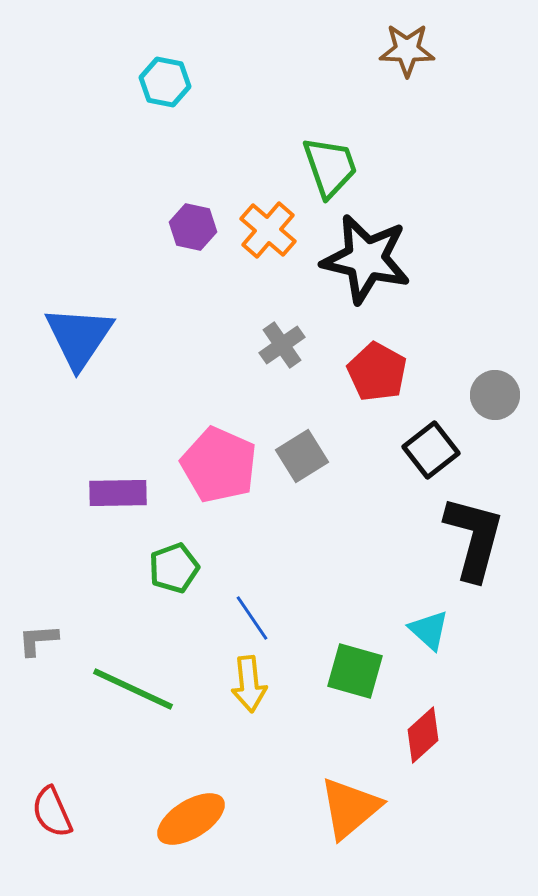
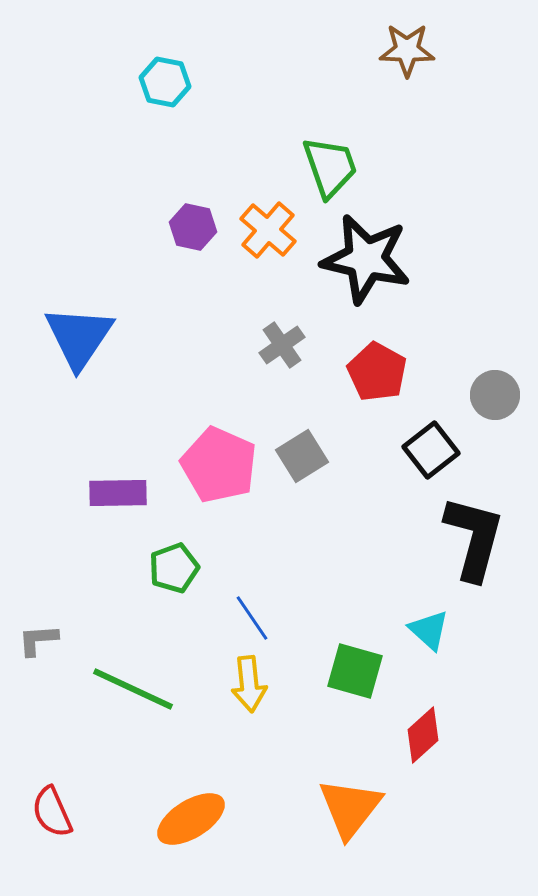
orange triangle: rotated 12 degrees counterclockwise
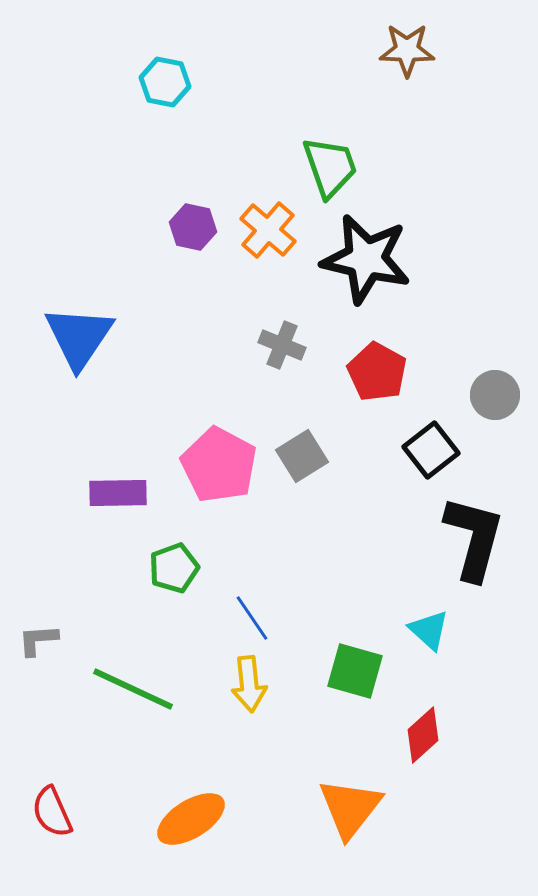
gray cross: rotated 33 degrees counterclockwise
pink pentagon: rotated 4 degrees clockwise
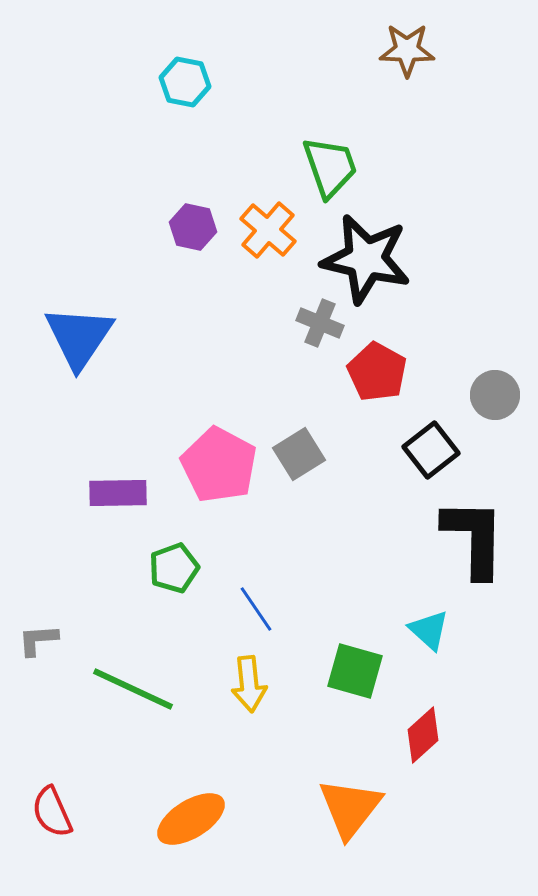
cyan hexagon: moved 20 px right
gray cross: moved 38 px right, 22 px up
gray square: moved 3 px left, 2 px up
black L-shape: rotated 14 degrees counterclockwise
blue line: moved 4 px right, 9 px up
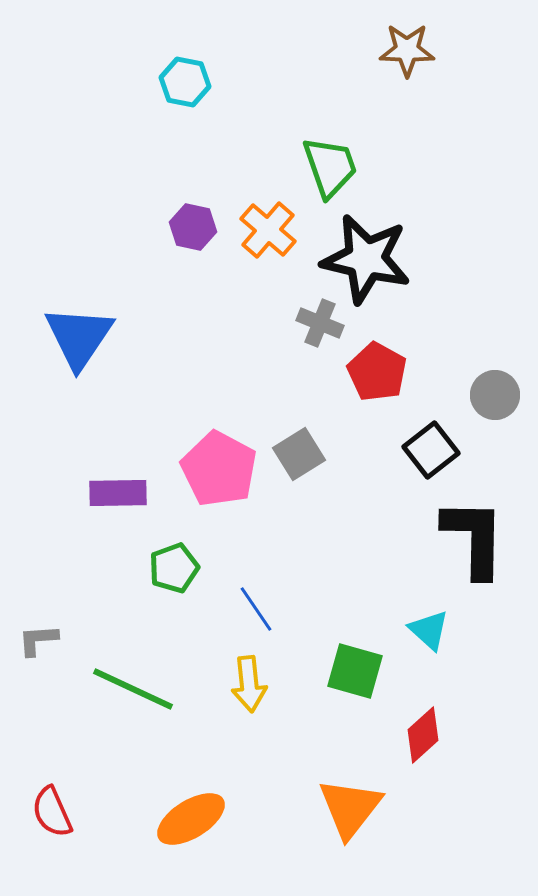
pink pentagon: moved 4 px down
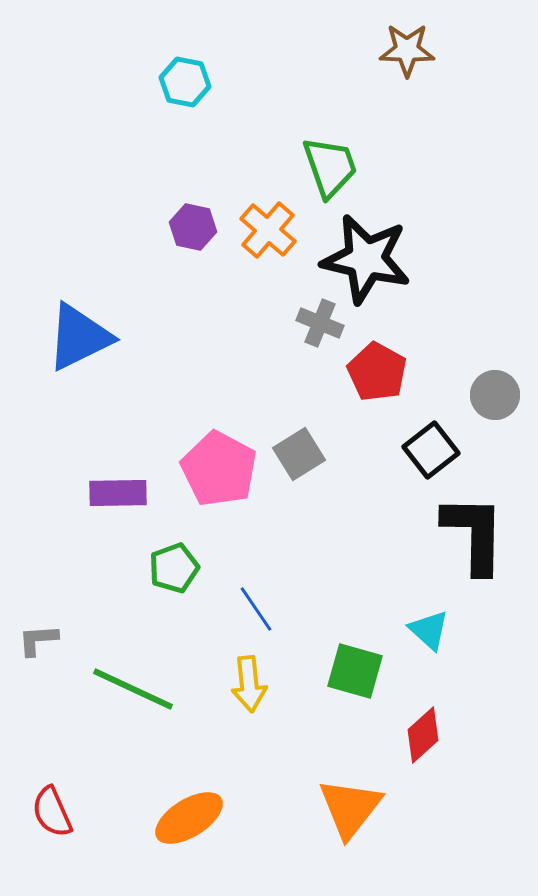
blue triangle: rotated 30 degrees clockwise
black L-shape: moved 4 px up
orange ellipse: moved 2 px left, 1 px up
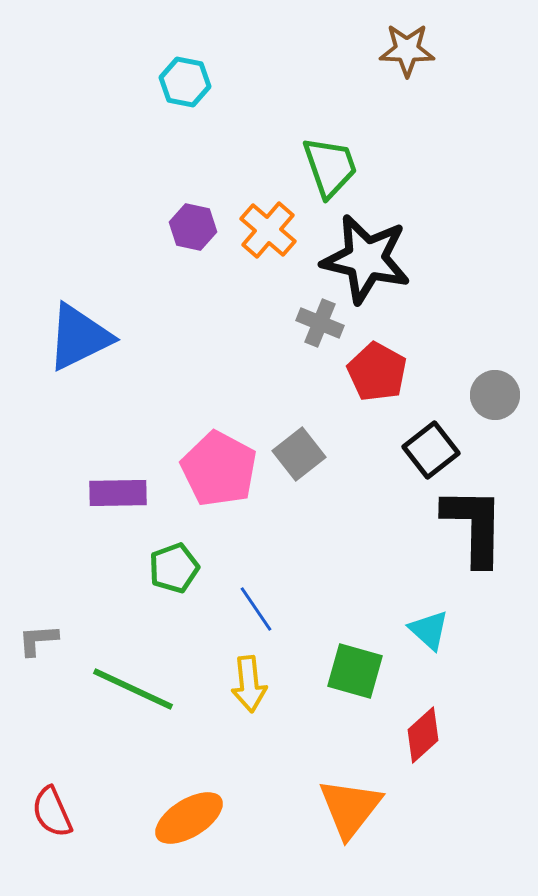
gray square: rotated 6 degrees counterclockwise
black L-shape: moved 8 px up
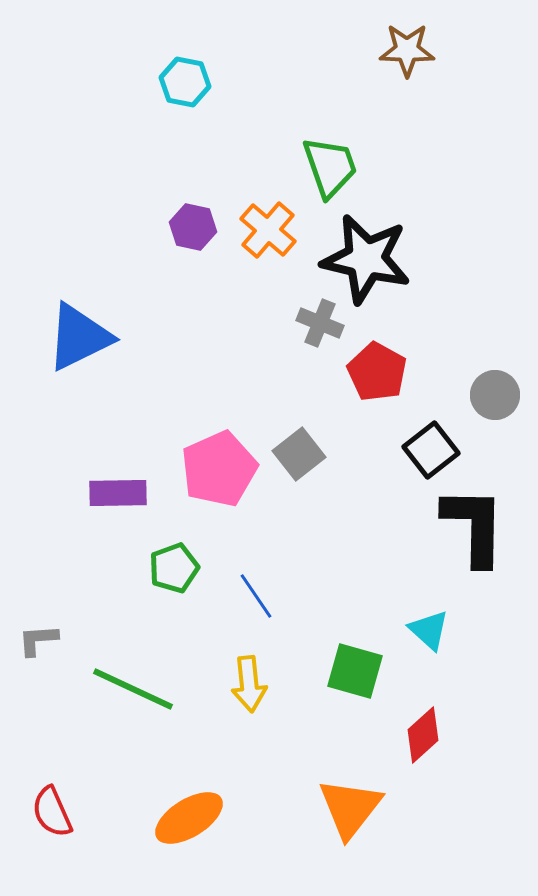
pink pentagon: rotated 20 degrees clockwise
blue line: moved 13 px up
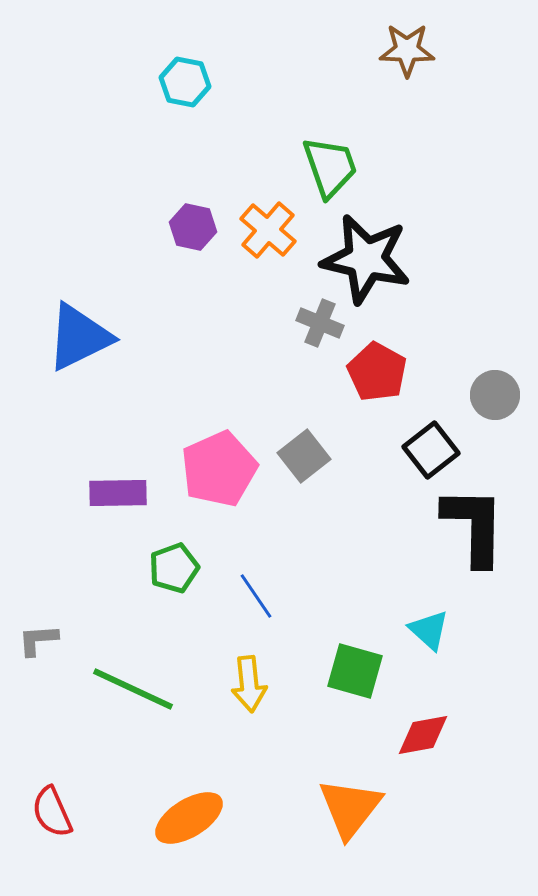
gray square: moved 5 px right, 2 px down
red diamond: rotated 32 degrees clockwise
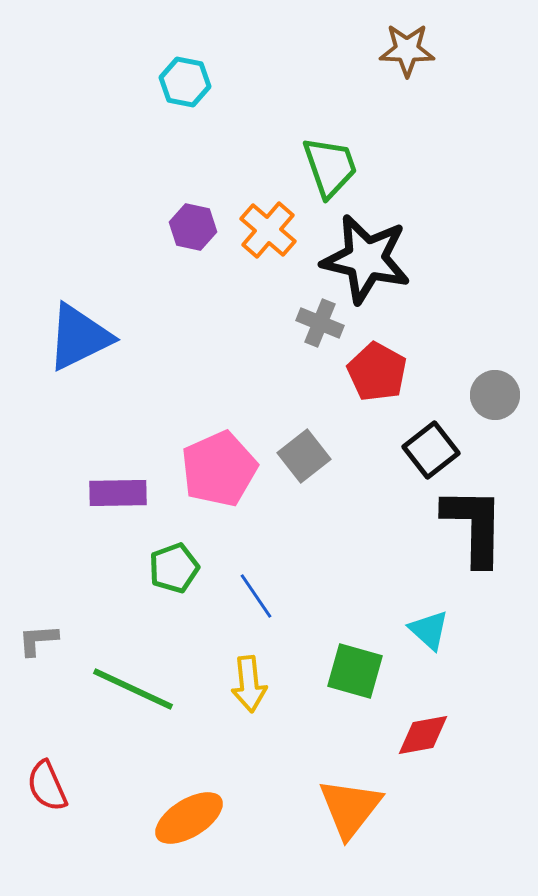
red semicircle: moved 5 px left, 26 px up
